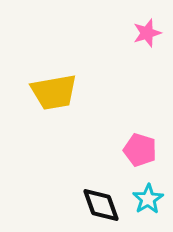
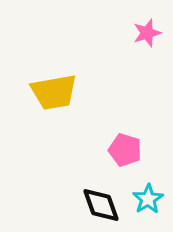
pink pentagon: moved 15 px left
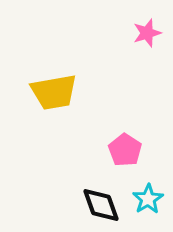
pink pentagon: rotated 16 degrees clockwise
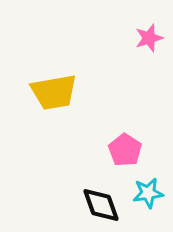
pink star: moved 2 px right, 5 px down
cyan star: moved 6 px up; rotated 24 degrees clockwise
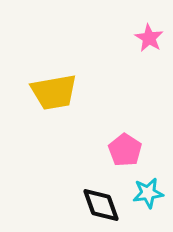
pink star: rotated 24 degrees counterclockwise
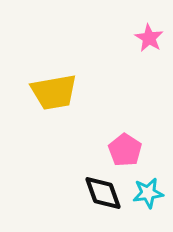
black diamond: moved 2 px right, 12 px up
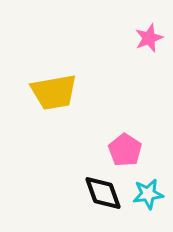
pink star: rotated 20 degrees clockwise
cyan star: moved 1 px down
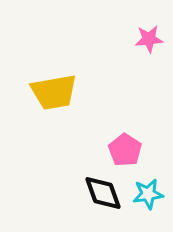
pink star: moved 1 px down; rotated 16 degrees clockwise
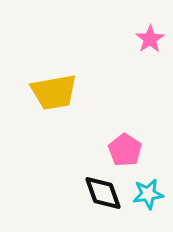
pink star: moved 1 px right; rotated 28 degrees counterclockwise
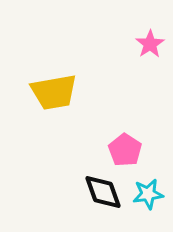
pink star: moved 5 px down
black diamond: moved 1 px up
